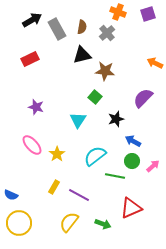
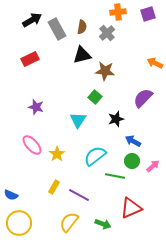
orange cross: rotated 28 degrees counterclockwise
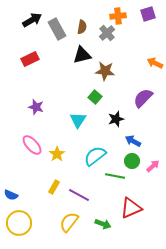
orange cross: moved 4 px down
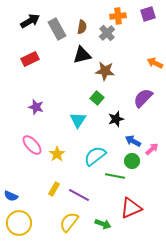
black arrow: moved 2 px left, 1 px down
green square: moved 2 px right, 1 px down
pink arrow: moved 1 px left, 17 px up
yellow rectangle: moved 2 px down
blue semicircle: moved 1 px down
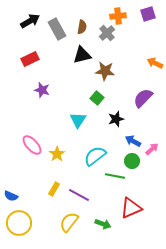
purple star: moved 6 px right, 17 px up
